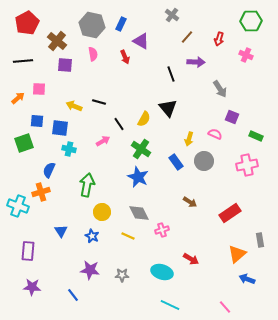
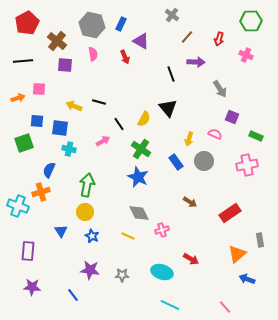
orange arrow at (18, 98): rotated 24 degrees clockwise
yellow circle at (102, 212): moved 17 px left
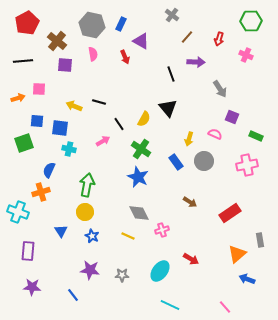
cyan cross at (18, 206): moved 6 px down
cyan ellipse at (162, 272): moved 2 px left, 1 px up; rotated 70 degrees counterclockwise
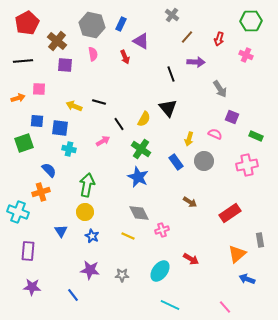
blue semicircle at (49, 170): rotated 112 degrees clockwise
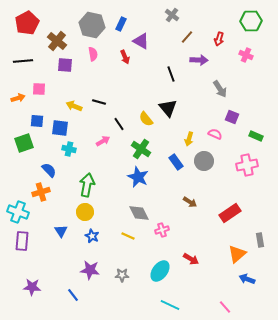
purple arrow at (196, 62): moved 3 px right, 2 px up
yellow semicircle at (144, 119): moved 2 px right; rotated 112 degrees clockwise
purple rectangle at (28, 251): moved 6 px left, 10 px up
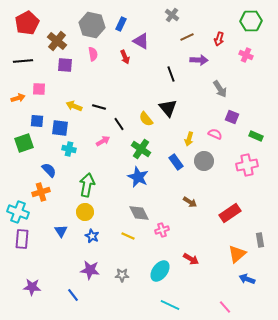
brown line at (187, 37): rotated 24 degrees clockwise
black line at (99, 102): moved 5 px down
purple rectangle at (22, 241): moved 2 px up
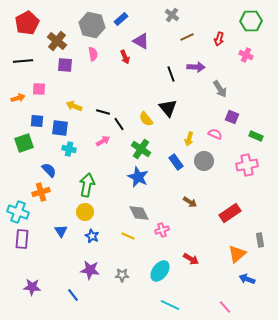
blue rectangle at (121, 24): moved 5 px up; rotated 24 degrees clockwise
purple arrow at (199, 60): moved 3 px left, 7 px down
black line at (99, 107): moved 4 px right, 5 px down
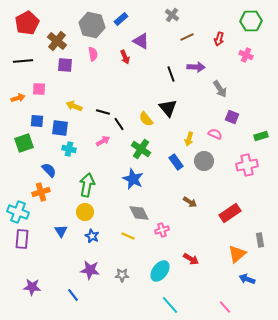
green rectangle at (256, 136): moved 5 px right; rotated 40 degrees counterclockwise
blue star at (138, 177): moved 5 px left, 2 px down
cyan line at (170, 305): rotated 24 degrees clockwise
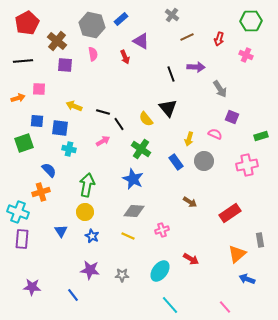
gray diamond at (139, 213): moved 5 px left, 2 px up; rotated 60 degrees counterclockwise
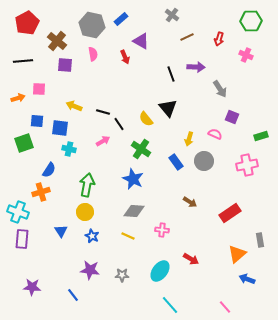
blue semicircle at (49, 170): rotated 77 degrees clockwise
pink cross at (162, 230): rotated 24 degrees clockwise
